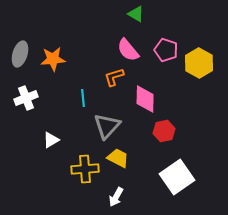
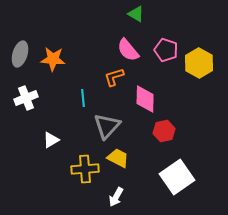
orange star: rotated 10 degrees clockwise
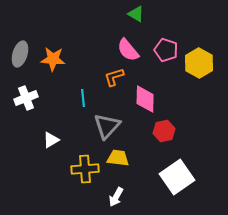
yellow trapezoid: rotated 20 degrees counterclockwise
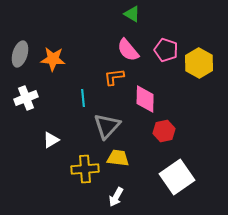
green triangle: moved 4 px left
orange L-shape: rotated 10 degrees clockwise
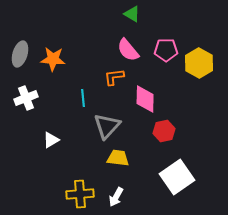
pink pentagon: rotated 20 degrees counterclockwise
yellow cross: moved 5 px left, 25 px down
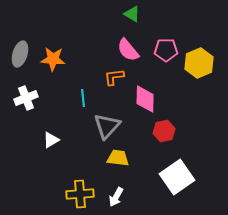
yellow hexagon: rotated 8 degrees clockwise
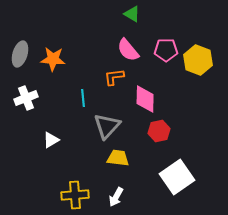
yellow hexagon: moved 1 px left, 3 px up; rotated 16 degrees counterclockwise
red hexagon: moved 5 px left
yellow cross: moved 5 px left, 1 px down
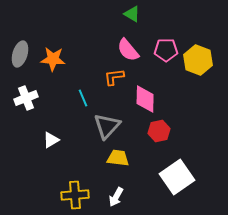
cyan line: rotated 18 degrees counterclockwise
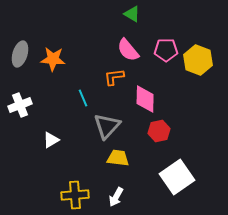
white cross: moved 6 px left, 7 px down
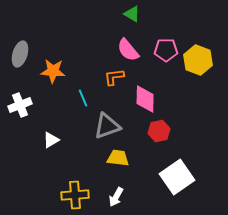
orange star: moved 12 px down
gray triangle: rotated 28 degrees clockwise
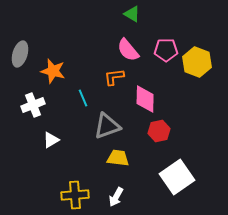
yellow hexagon: moved 1 px left, 2 px down
orange star: rotated 10 degrees clockwise
white cross: moved 13 px right
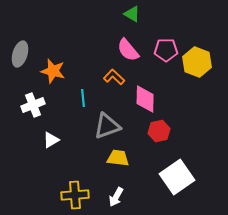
orange L-shape: rotated 50 degrees clockwise
cyan line: rotated 18 degrees clockwise
